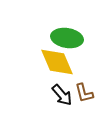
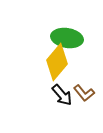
yellow diamond: rotated 63 degrees clockwise
brown L-shape: rotated 25 degrees counterclockwise
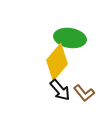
green ellipse: moved 3 px right
black arrow: moved 2 px left, 5 px up
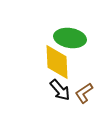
yellow diamond: rotated 42 degrees counterclockwise
brown L-shape: rotated 95 degrees clockwise
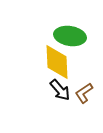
green ellipse: moved 2 px up
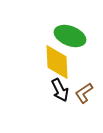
green ellipse: rotated 12 degrees clockwise
black arrow: rotated 15 degrees clockwise
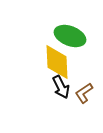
black arrow: moved 1 px right, 3 px up
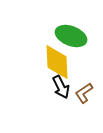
green ellipse: moved 1 px right
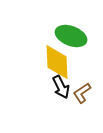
brown L-shape: moved 2 px left
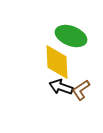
black arrow: rotated 135 degrees clockwise
brown L-shape: moved 1 px left, 3 px up
